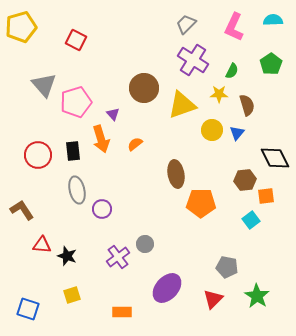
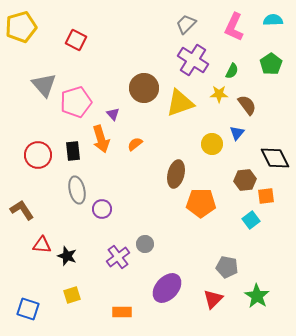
yellow triangle at (182, 105): moved 2 px left, 2 px up
brown semicircle at (247, 105): rotated 20 degrees counterclockwise
yellow circle at (212, 130): moved 14 px down
brown ellipse at (176, 174): rotated 24 degrees clockwise
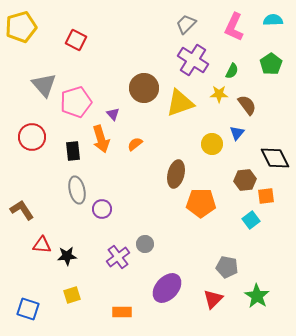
red circle at (38, 155): moved 6 px left, 18 px up
black star at (67, 256): rotated 24 degrees counterclockwise
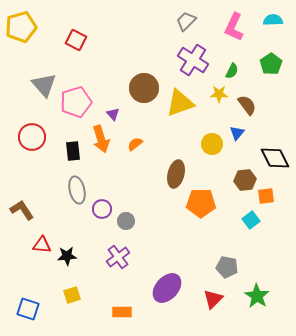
gray trapezoid at (186, 24): moved 3 px up
gray circle at (145, 244): moved 19 px left, 23 px up
